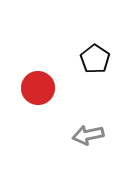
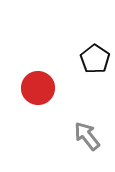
gray arrow: moved 1 px left, 1 px down; rotated 64 degrees clockwise
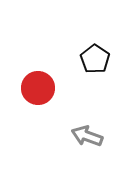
gray arrow: rotated 32 degrees counterclockwise
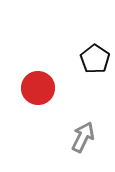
gray arrow: moved 4 px left, 1 px down; rotated 96 degrees clockwise
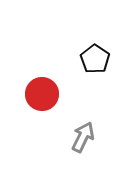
red circle: moved 4 px right, 6 px down
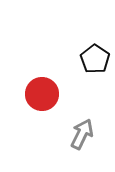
gray arrow: moved 1 px left, 3 px up
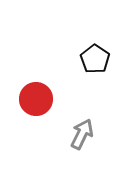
red circle: moved 6 px left, 5 px down
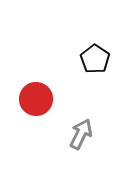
gray arrow: moved 1 px left
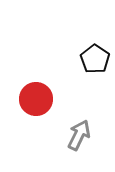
gray arrow: moved 2 px left, 1 px down
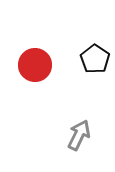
red circle: moved 1 px left, 34 px up
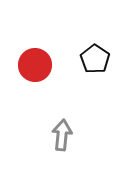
gray arrow: moved 17 px left; rotated 20 degrees counterclockwise
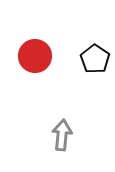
red circle: moved 9 px up
